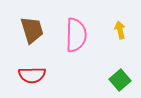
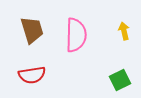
yellow arrow: moved 4 px right, 1 px down
red semicircle: rotated 8 degrees counterclockwise
green square: rotated 15 degrees clockwise
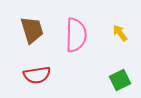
yellow arrow: moved 4 px left, 2 px down; rotated 24 degrees counterclockwise
red semicircle: moved 5 px right
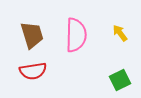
brown trapezoid: moved 5 px down
red semicircle: moved 4 px left, 4 px up
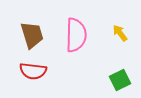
red semicircle: rotated 16 degrees clockwise
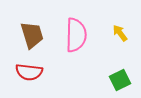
red semicircle: moved 4 px left, 1 px down
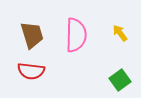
red semicircle: moved 2 px right, 1 px up
green square: rotated 10 degrees counterclockwise
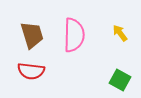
pink semicircle: moved 2 px left
green square: rotated 25 degrees counterclockwise
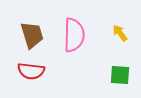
green square: moved 5 px up; rotated 25 degrees counterclockwise
